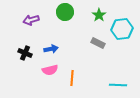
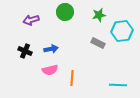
green star: rotated 24 degrees clockwise
cyan hexagon: moved 2 px down
black cross: moved 2 px up
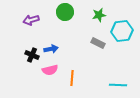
black cross: moved 7 px right, 4 px down
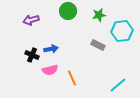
green circle: moved 3 px right, 1 px up
gray rectangle: moved 2 px down
orange line: rotated 28 degrees counterclockwise
cyan line: rotated 42 degrees counterclockwise
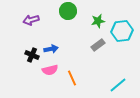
green star: moved 1 px left, 6 px down
gray rectangle: rotated 64 degrees counterclockwise
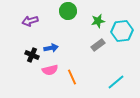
purple arrow: moved 1 px left, 1 px down
blue arrow: moved 1 px up
orange line: moved 1 px up
cyan line: moved 2 px left, 3 px up
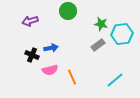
green star: moved 3 px right, 3 px down; rotated 24 degrees clockwise
cyan hexagon: moved 3 px down
cyan line: moved 1 px left, 2 px up
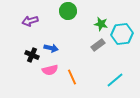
blue arrow: rotated 24 degrees clockwise
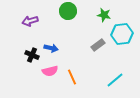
green star: moved 3 px right, 9 px up
pink semicircle: moved 1 px down
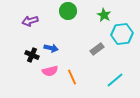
green star: rotated 16 degrees clockwise
gray rectangle: moved 1 px left, 4 px down
